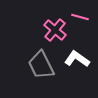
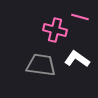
pink cross: rotated 25 degrees counterclockwise
gray trapezoid: rotated 124 degrees clockwise
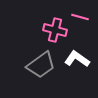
gray trapezoid: rotated 136 degrees clockwise
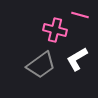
pink line: moved 2 px up
white L-shape: rotated 65 degrees counterclockwise
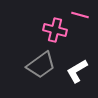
white L-shape: moved 12 px down
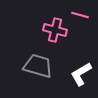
gray trapezoid: moved 3 px left, 1 px down; rotated 128 degrees counterclockwise
white L-shape: moved 4 px right, 3 px down
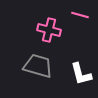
pink cross: moved 6 px left
white L-shape: rotated 75 degrees counterclockwise
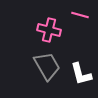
gray trapezoid: moved 9 px right; rotated 44 degrees clockwise
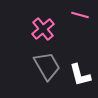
pink cross: moved 6 px left, 1 px up; rotated 35 degrees clockwise
white L-shape: moved 1 px left, 1 px down
